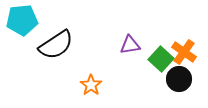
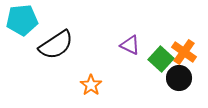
purple triangle: rotated 35 degrees clockwise
black circle: moved 1 px up
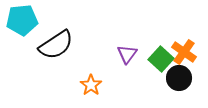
purple triangle: moved 3 px left, 9 px down; rotated 40 degrees clockwise
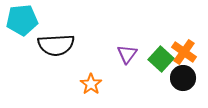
black semicircle: rotated 30 degrees clockwise
black circle: moved 4 px right
orange star: moved 1 px up
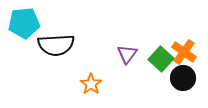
cyan pentagon: moved 2 px right, 3 px down
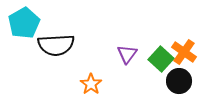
cyan pentagon: rotated 24 degrees counterclockwise
black circle: moved 4 px left, 3 px down
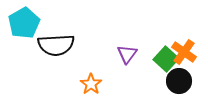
green square: moved 5 px right
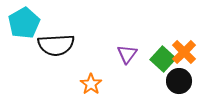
orange cross: rotated 10 degrees clockwise
green square: moved 3 px left
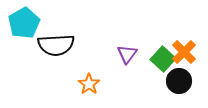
orange star: moved 2 px left
